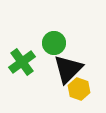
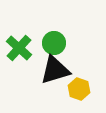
green cross: moved 3 px left, 14 px up; rotated 12 degrees counterclockwise
black triangle: moved 13 px left, 1 px down; rotated 28 degrees clockwise
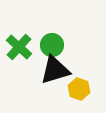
green circle: moved 2 px left, 2 px down
green cross: moved 1 px up
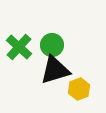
yellow hexagon: rotated 20 degrees clockwise
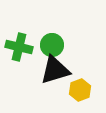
green cross: rotated 28 degrees counterclockwise
yellow hexagon: moved 1 px right, 1 px down
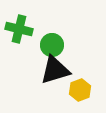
green cross: moved 18 px up
